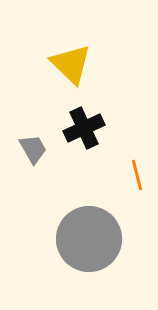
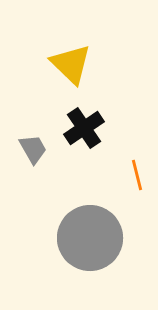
black cross: rotated 9 degrees counterclockwise
gray circle: moved 1 px right, 1 px up
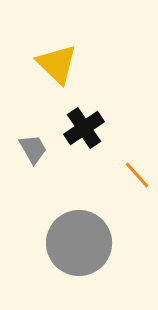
yellow triangle: moved 14 px left
orange line: rotated 28 degrees counterclockwise
gray circle: moved 11 px left, 5 px down
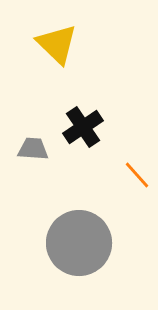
yellow triangle: moved 20 px up
black cross: moved 1 px left, 1 px up
gray trapezoid: rotated 56 degrees counterclockwise
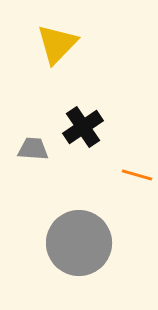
yellow triangle: rotated 30 degrees clockwise
orange line: rotated 32 degrees counterclockwise
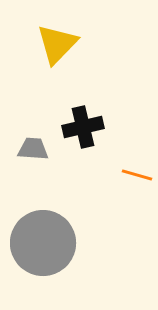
black cross: rotated 21 degrees clockwise
gray circle: moved 36 px left
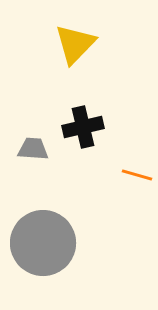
yellow triangle: moved 18 px right
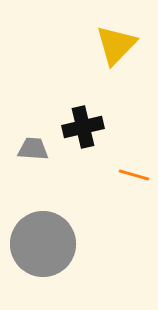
yellow triangle: moved 41 px right, 1 px down
orange line: moved 3 px left
gray circle: moved 1 px down
